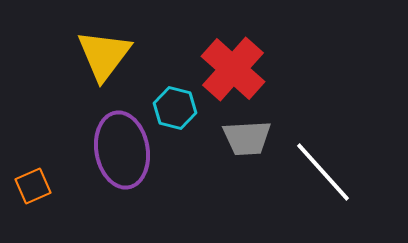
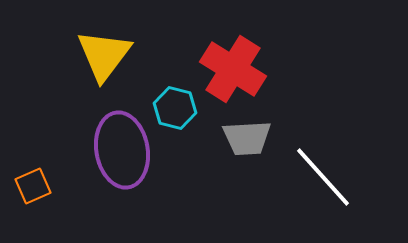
red cross: rotated 10 degrees counterclockwise
white line: moved 5 px down
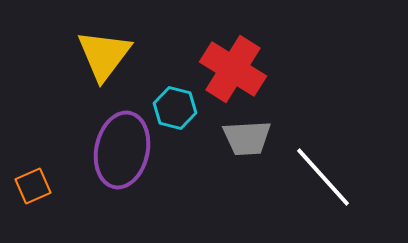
purple ellipse: rotated 22 degrees clockwise
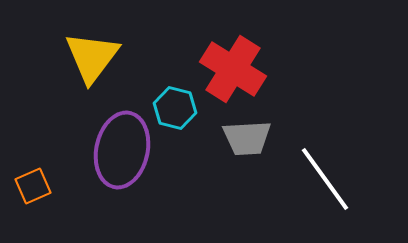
yellow triangle: moved 12 px left, 2 px down
white line: moved 2 px right, 2 px down; rotated 6 degrees clockwise
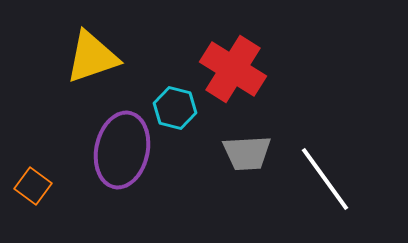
yellow triangle: rotated 34 degrees clockwise
gray trapezoid: moved 15 px down
orange square: rotated 30 degrees counterclockwise
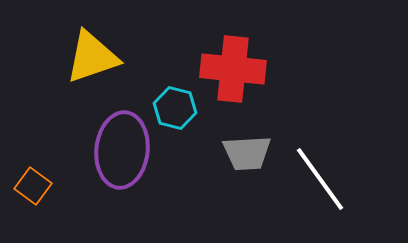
red cross: rotated 26 degrees counterclockwise
purple ellipse: rotated 6 degrees counterclockwise
white line: moved 5 px left
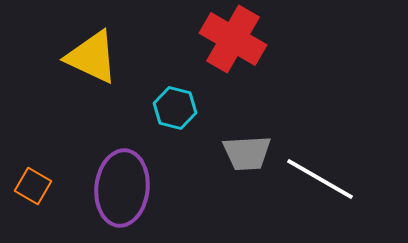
yellow triangle: rotated 44 degrees clockwise
red cross: moved 30 px up; rotated 24 degrees clockwise
purple ellipse: moved 38 px down
white line: rotated 24 degrees counterclockwise
orange square: rotated 6 degrees counterclockwise
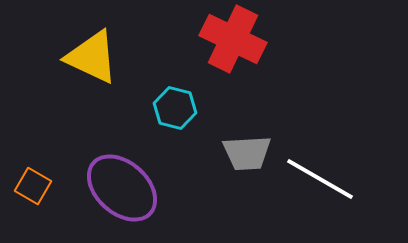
red cross: rotated 4 degrees counterclockwise
purple ellipse: rotated 54 degrees counterclockwise
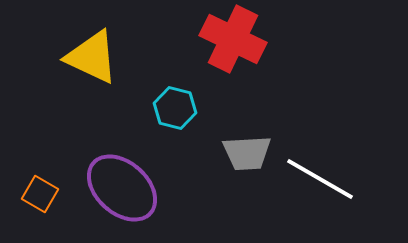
orange square: moved 7 px right, 8 px down
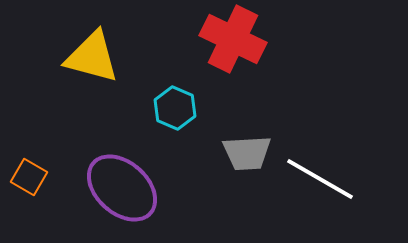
yellow triangle: rotated 10 degrees counterclockwise
cyan hexagon: rotated 9 degrees clockwise
orange square: moved 11 px left, 17 px up
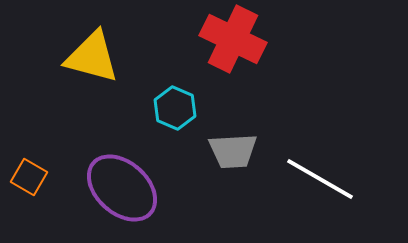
gray trapezoid: moved 14 px left, 2 px up
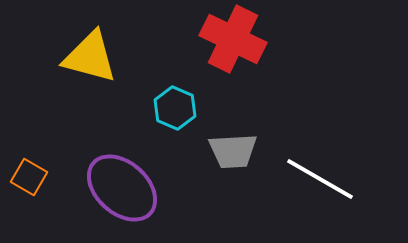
yellow triangle: moved 2 px left
